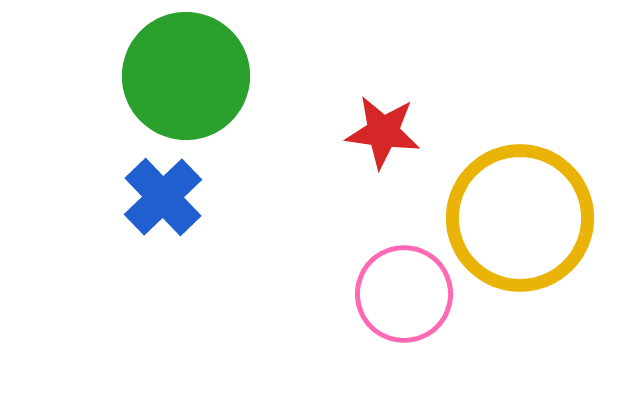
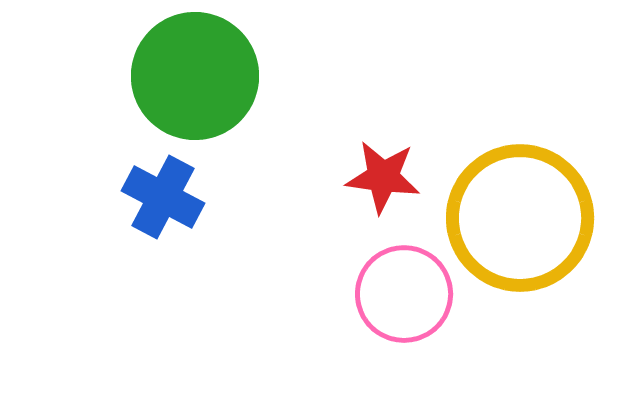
green circle: moved 9 px right
red star: moved 45 px down
blue cross: rotated 18 degrees counterclockwise
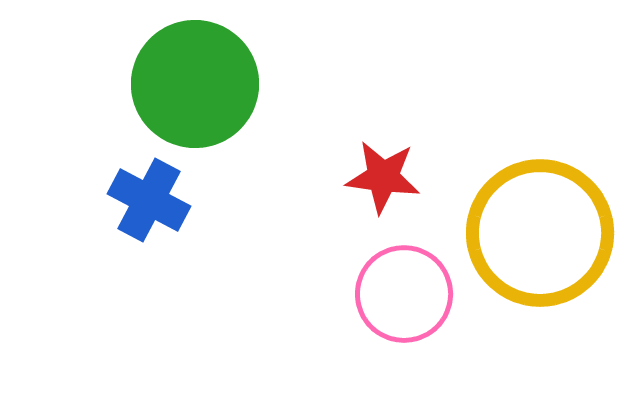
green circle: moved 8 px down
blue cross: moved 14 px left, 3 px down
yellow circle: moved 20 px right, 15 px down
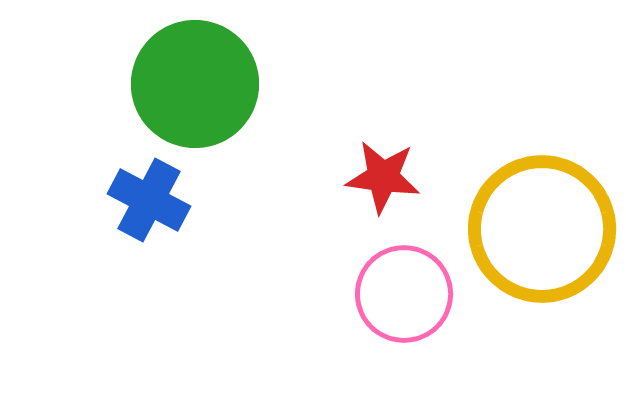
yellow circle: moved 2 px right, 4 px up
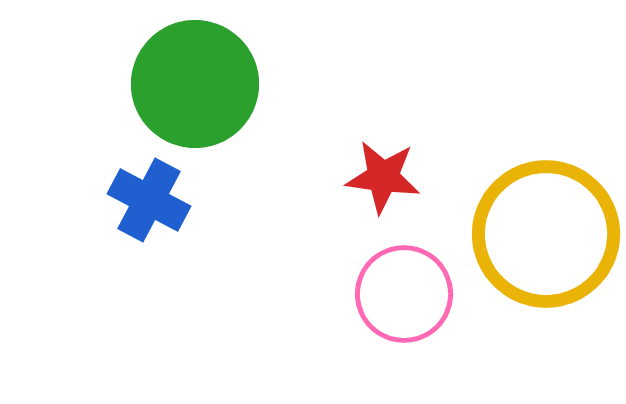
yellow circle: moved 4 px right, 5 px down
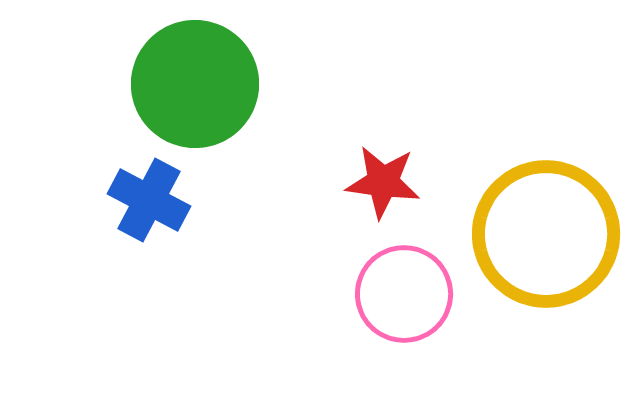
red star: moved 5 px down
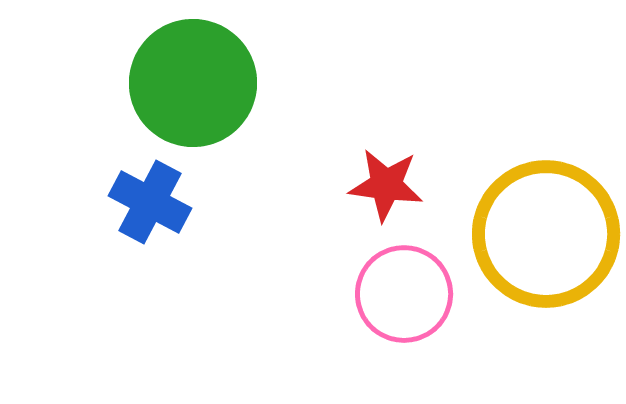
green circle: moved 2 px left, 1 px up
red star: moved 3 px right, 3 px down
blue cross: moved 1 px right, 2 px down
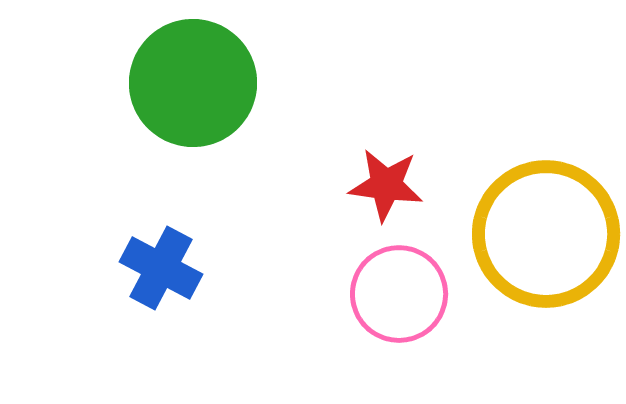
blue cross: moved 11 px right, 66 px down
pink circle: moved 5 px left
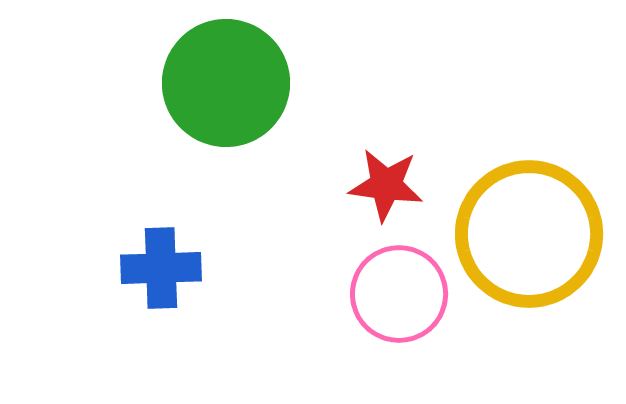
green circle: moved 33 px right
yellow circle: moved 17 px left
blue cross: rotated 30 degrees counterclockwise
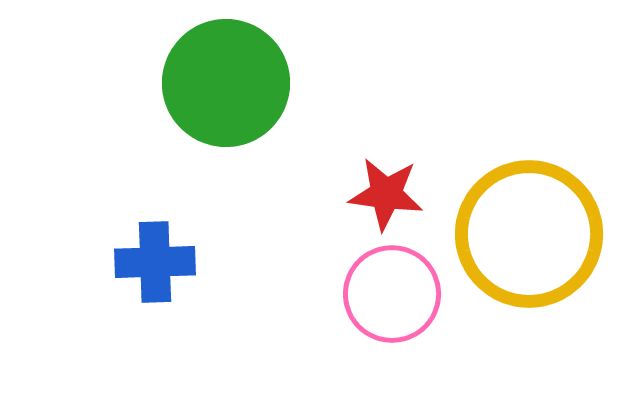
red star: moved 9 px down
blue cross: moved 6 px left, 6 px up
pink circle: moved 7 px left
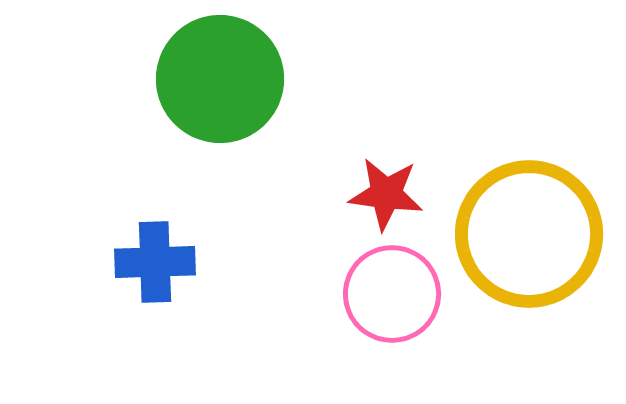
green circle: moved 6 px left, 4 px up
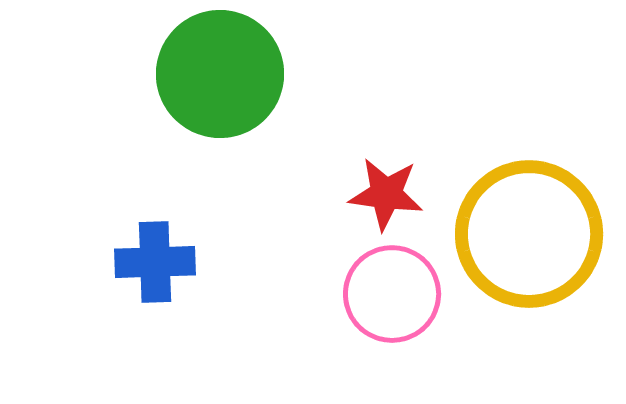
green circle: moved 5 px up
